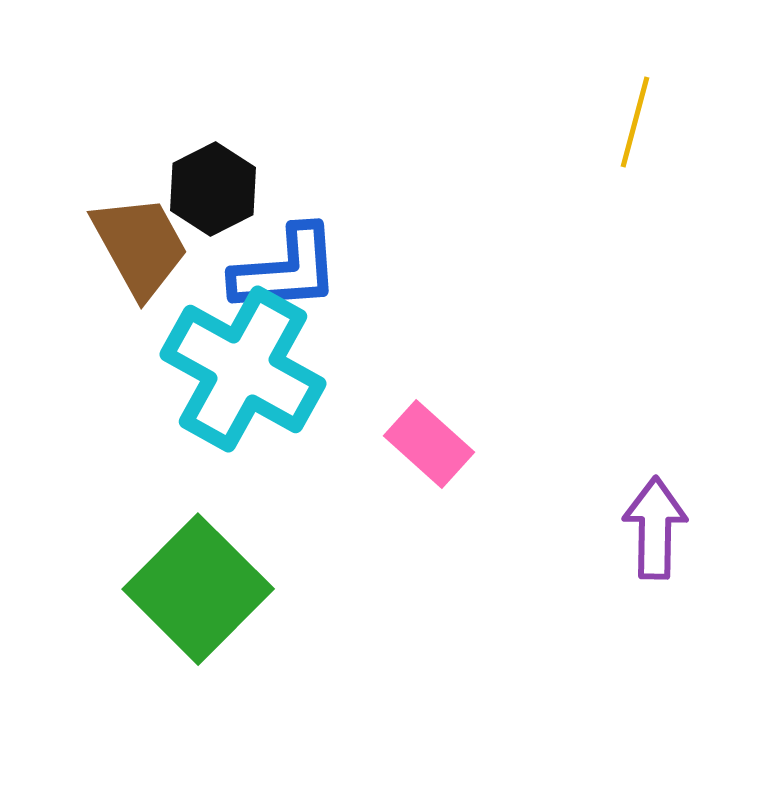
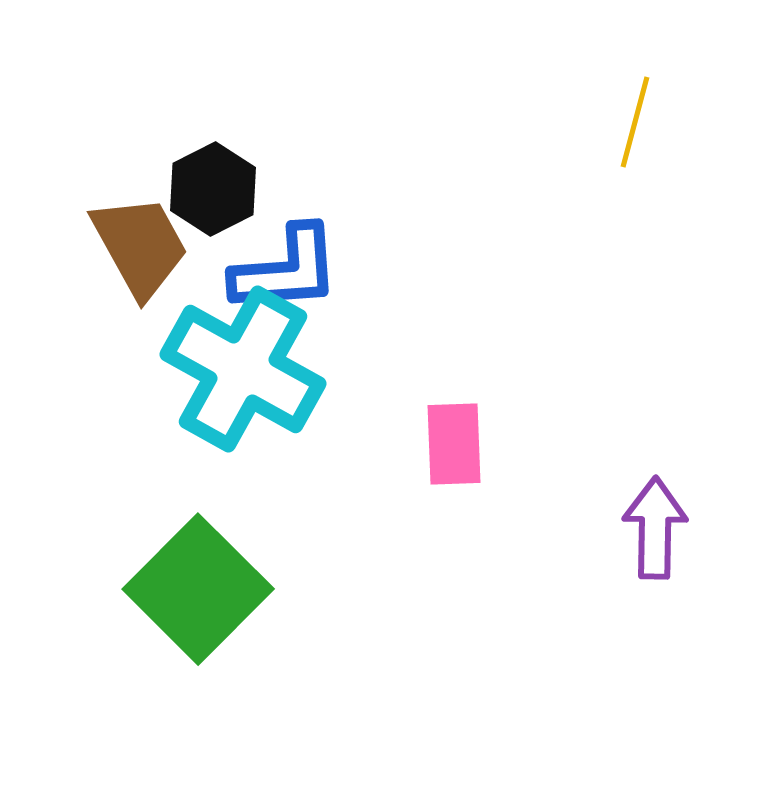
pink rectangle: moved 25 px right; rotated 46 degrees clockwise
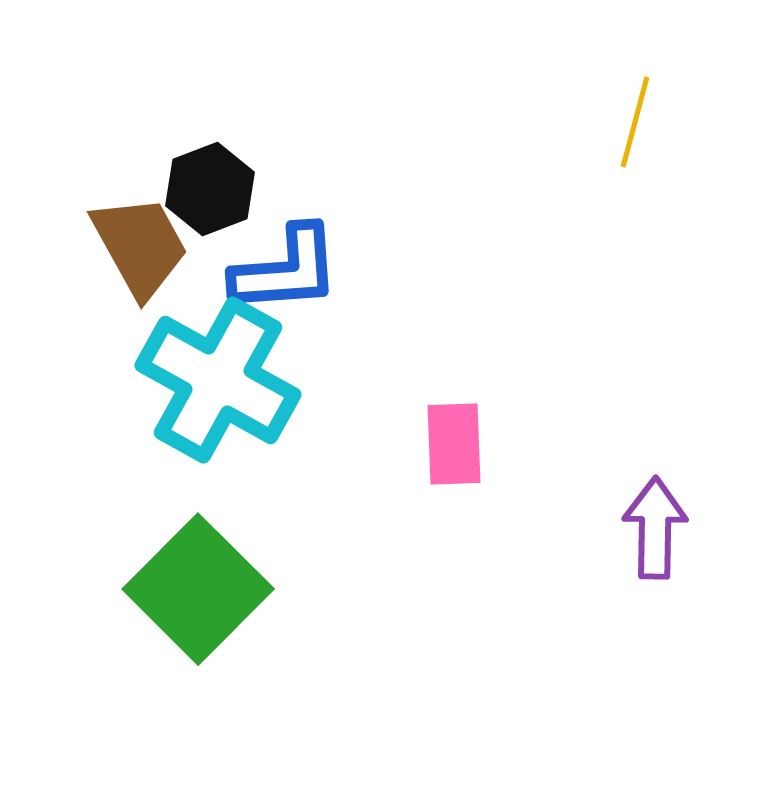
black hexagon: moved 3 px left; rotated 6 degrees clockwise
cyan cross: moved 25 px left, 11 px down
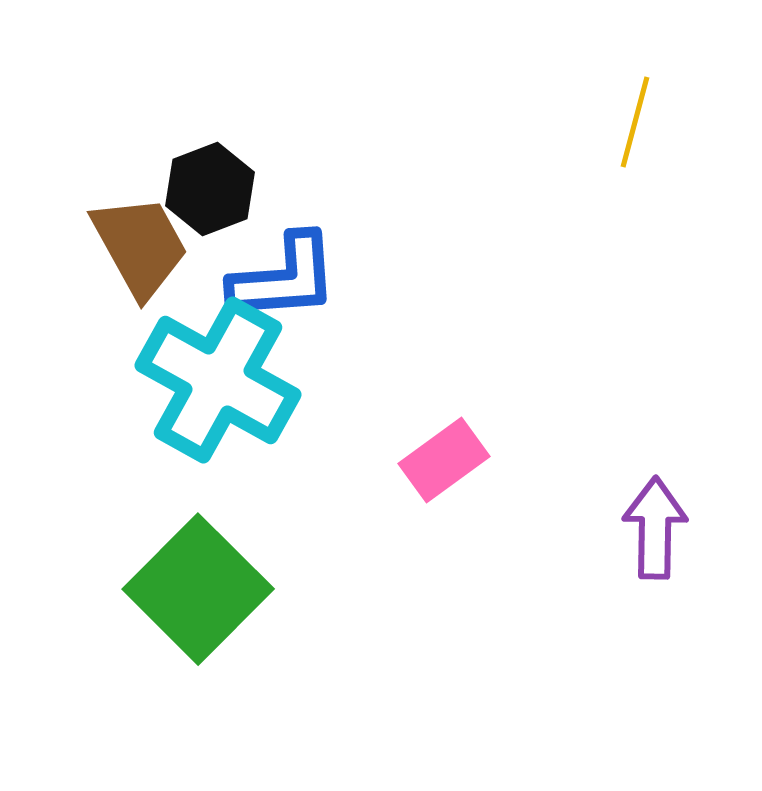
blue L-shape: moved 2 px left, 8 px down
pink rectangle: moved 10 px left, 16 px down; rotated 56 degrees clockwise
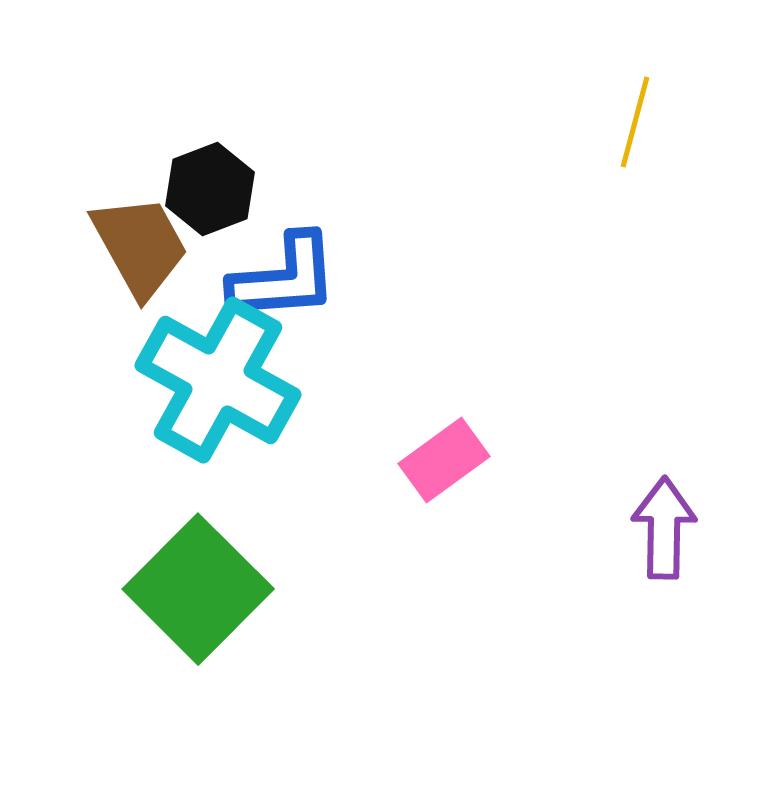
purple arrow: moved 9 px right
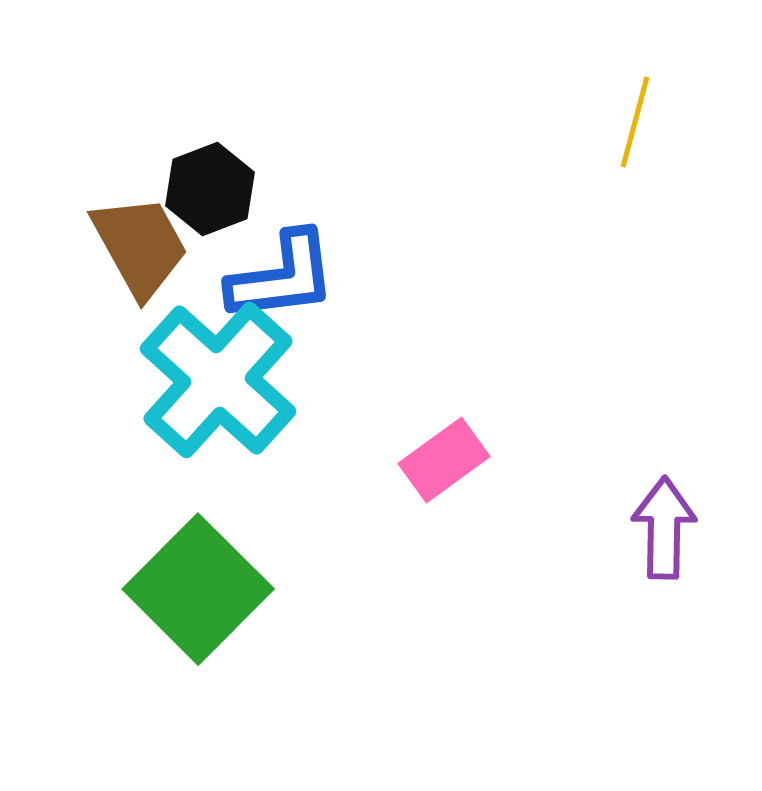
blue L-shape: moved 2 px left, 1 px up; rotated 3 degrees counterclockwise
cyan cross: rotated 13 degrees clockwise
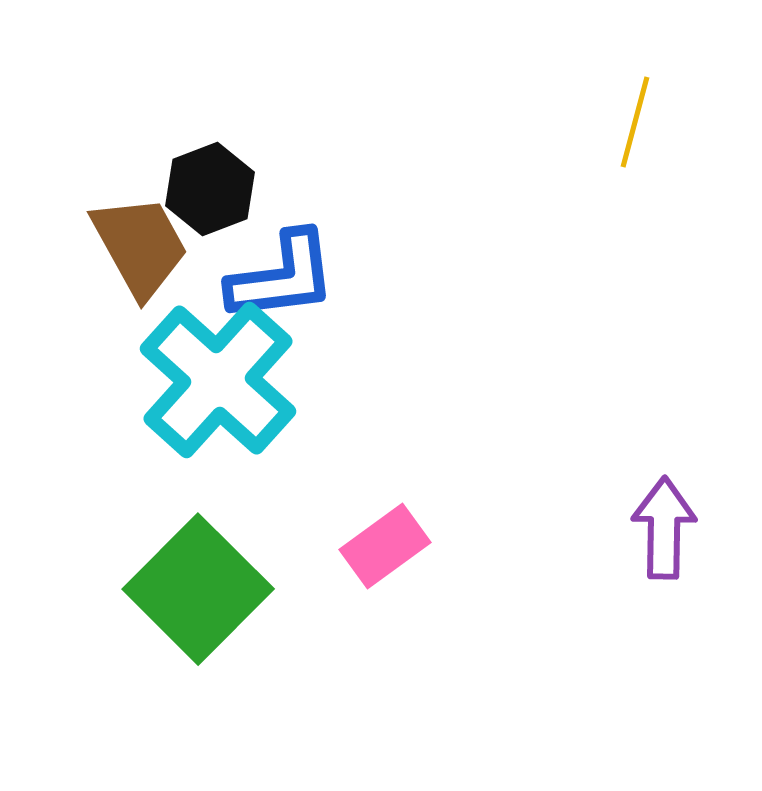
pink rectangle: moved 59 px left, 86 px down
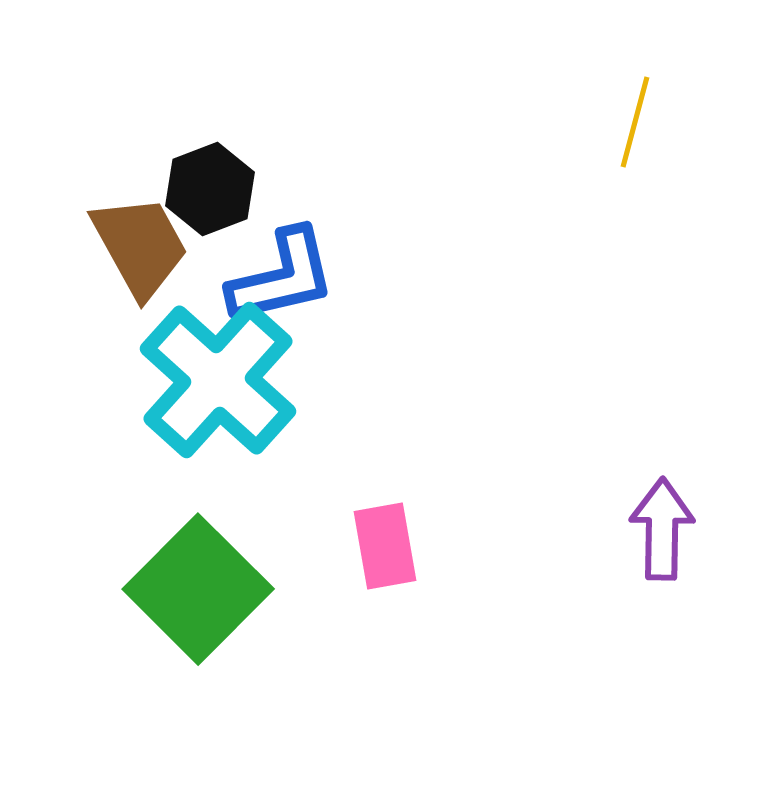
blue L-shape: rotated 6 degrees counterclockwise
purple arrow: moved 2 px left, 1 px down
pink rectangle: rotated 64 degrees counterclockwise
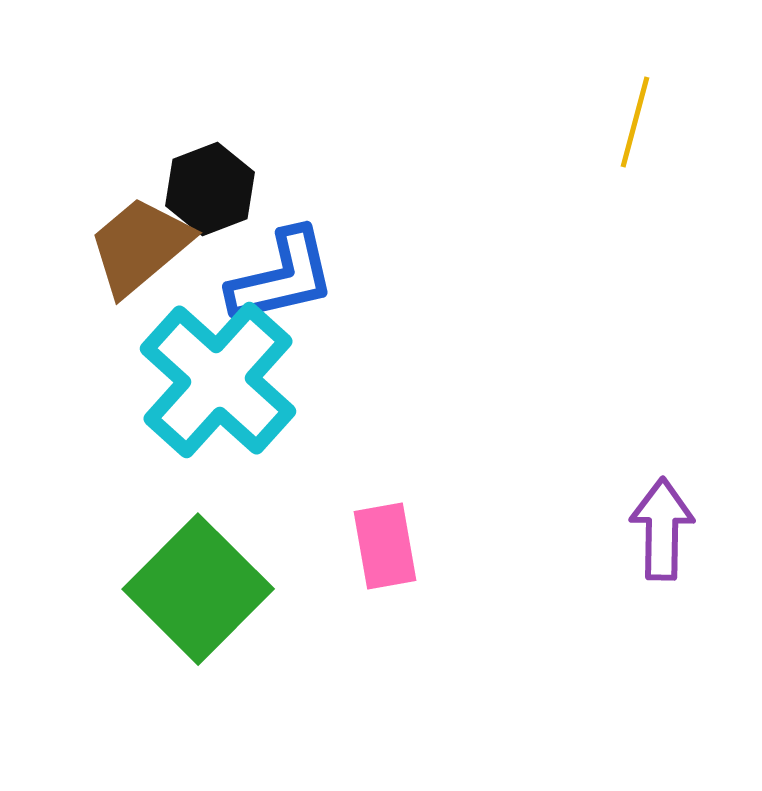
brown trapezoid: rotated 101 degrees counterclockwise
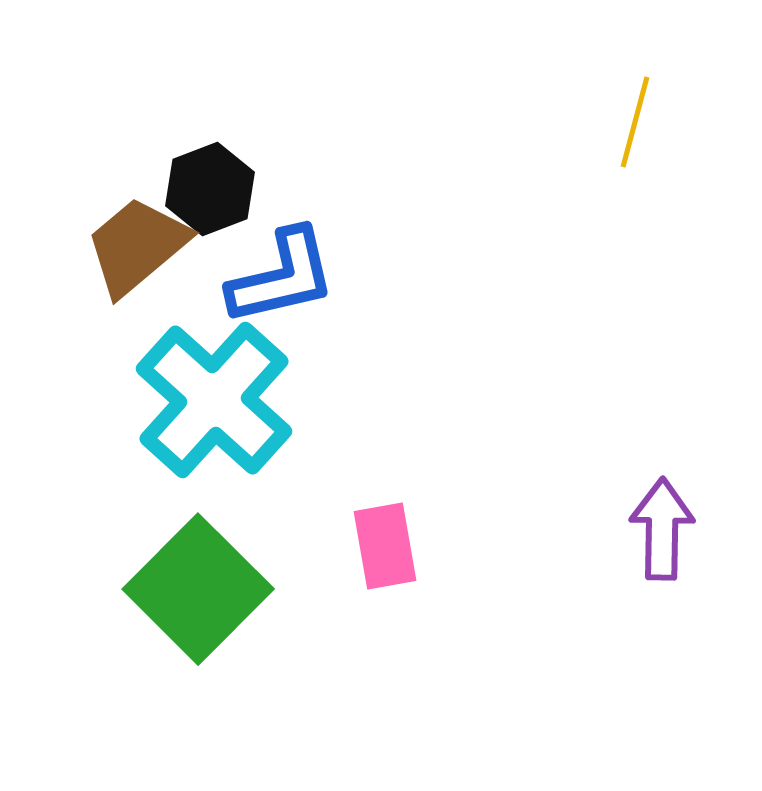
brown trapezoid: moved 3 px left
cyan cross: moved 4 px left, 20 px down
